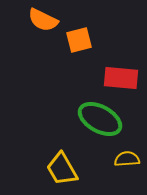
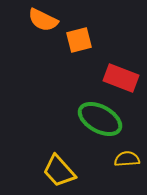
red rectangle: rotated 16 degrees clockwise
yellow trapezoid: moved 3 px left, 2 px down; rotated 12 degrees counterclockwise
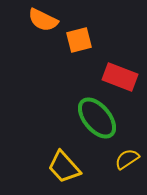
red rectangle: moved 1 px left, 1 px up
green ellipse: moved 3 px left, 1 px up; rotated 21 degrees clockwise
yellow semicircle: rotated 30 degrees counterclockwise
yellow trapezoid: moved 5 px right, 4 px up
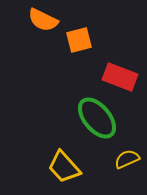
yellow semicircle: rotated 10 degrees clockwise
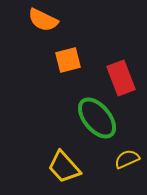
orange square: moved 11 px left, 20 px down
red rectangle: moved 1 px right, 1 px down; rotated 48 degrees clockwise
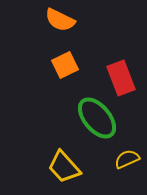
orange semicircle: moved 17 px right
orange square: moved 3 px left, 5 px down; rotated 12 degrees counterclockwise
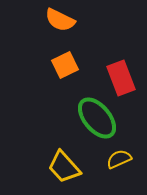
yellow semicircle: moved 8 px left
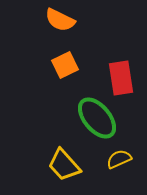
red rectangle: rotated 12 degrees clockwise
yellow trapezoid: moved 2 px up
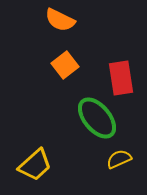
orange square: rotated 12 degrees counterclockwise
yellow trapezoid: moved 29 px left; rotated 90 degrees counterclockwise
